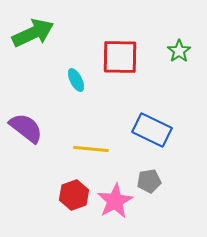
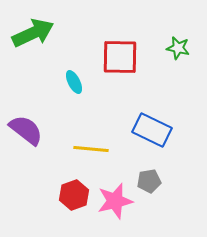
green star: moved 1 px left, 3 px up; rotated 25 degrees counterclockwise
cyan ellipse: moved 2 px left, 2 px down
purple semicircle: moved 2 px down
pink star: rotated 15 degrees clockwise
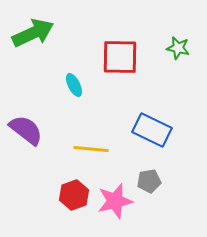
cyan ellipse: moved 3 px down
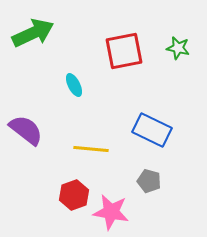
red square: moved 4 px right, 6 px up; rotated 12 degrees counterclockwise
gray pentagon: rotated 25 degrees clockwise
pink star: moved 4 px left, 11 px down; rotated 24 degrees clockwise
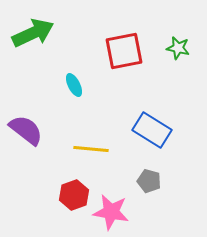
blue rectangle: rotated 6 degrees clockwise
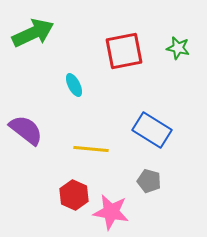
red hexagon: rotated 16 degrees counterclockwise
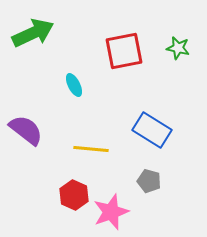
pink star: rotated 30 degrees counterclockwise
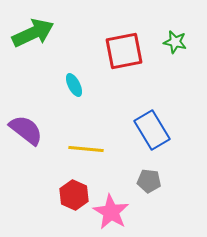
green star: moved 3 px left, 6 px up
blue rectangle: rotated 27 degrees clockwise
yellow line: moved 5 px left
gray pentagon: rotated 10 degrees counterclockwise
pink star: rotated 21 degrees counterclockwise
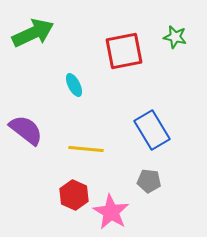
green star: moved 5 px up
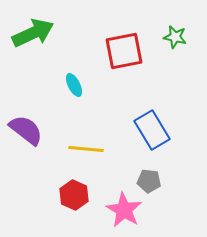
pink star: moved 13 px right, 2 px up
